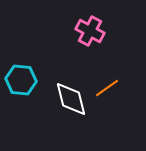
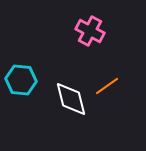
orange line: moved 2 px up
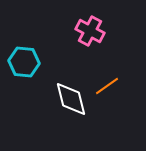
cyan hexagon: moved 3 px right, 18 px up
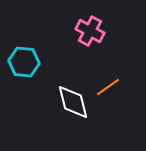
orange line: moved 1 px right, 1 px down
white diamond: moved 2 px right, 3 px down
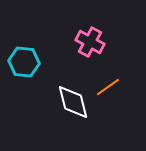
pink cross: moved 11 px down
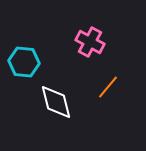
orange line: rotated 15 degrees counterclockwise
white diamond: moved 17 px left
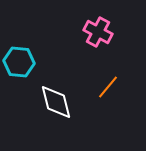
pink cross: moved 8 px right, 10 px up
cyan hexagon: moved 5 px left
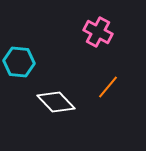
white diamond: rotated 30 degrees counterclockwise
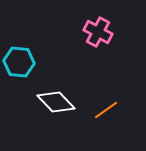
orange line: moved 2 px left, 23 px down; rotated 15 degrees clockwise
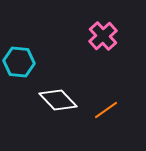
pink cross: moved 5 px right, 4 px down; rotated 20 degrees clockwise
white diamond: moved 2 px right, 2 px up
